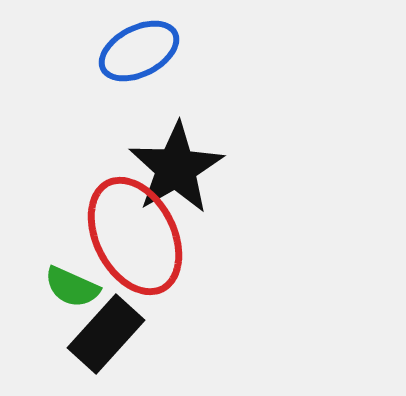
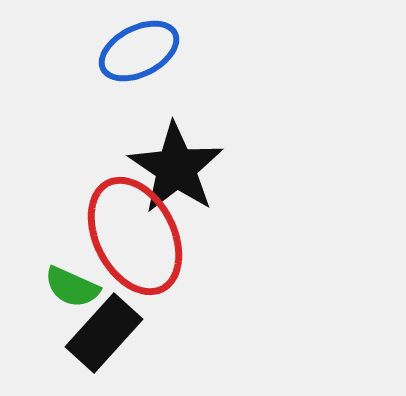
black star: rotated 8 degrees counterclockwise
black rectangle: moved 2 px left, 1 px up
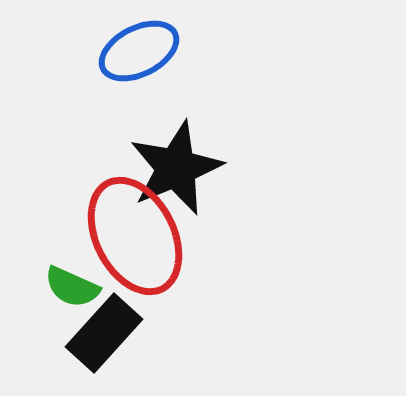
black star: rotated 16 degrees clockwise
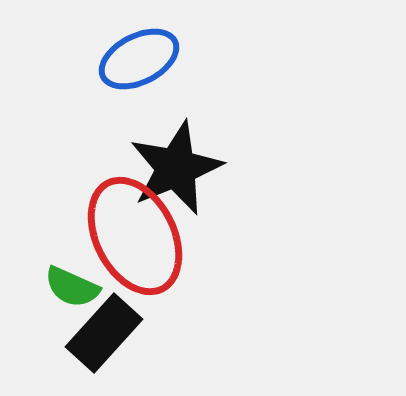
blue ellipse: moved 8 px down
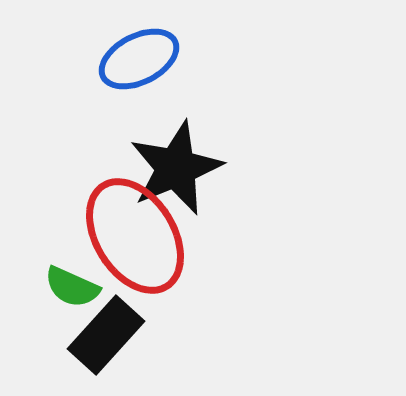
red ellipse: rotated 5 degrees counterclockwise
black rectangle: moved 2 px right, 2 px down
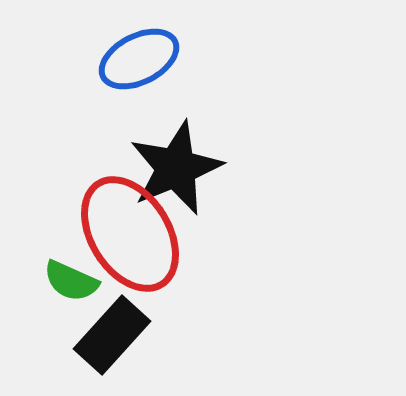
red ellipse: moved 5 px left, 2 px up
green semicircle: moved 1 px left, 6 px up
black rectangle: moved 6 px right
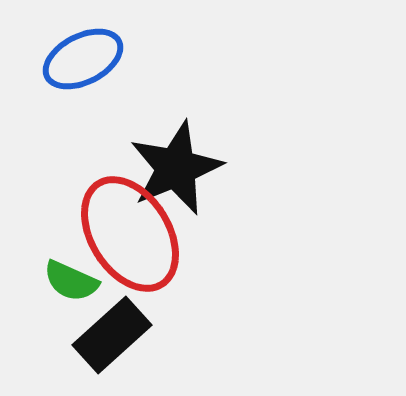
blue ellipse: moved 56 px left
black rectangle: rotated 6 degrees clockwise
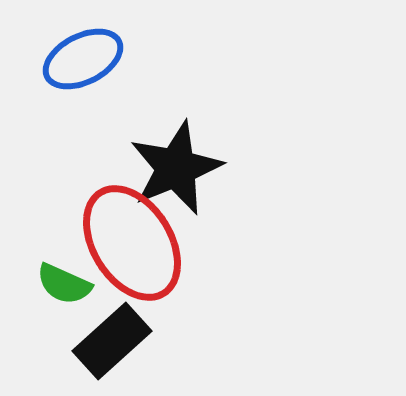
red ellipse: moved 2 px right, 9 px down
green semicircle: moved 7 px left, 3 px down
black rectangle: moved 6 px down
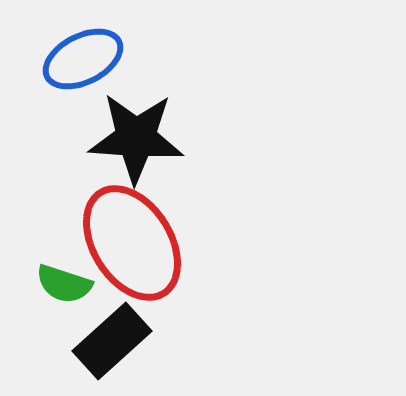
black star: moved 40 px left, 30 px up; rotated 26 degrees clockwise
green semicircle: rotated 6 degrees counterclockwise
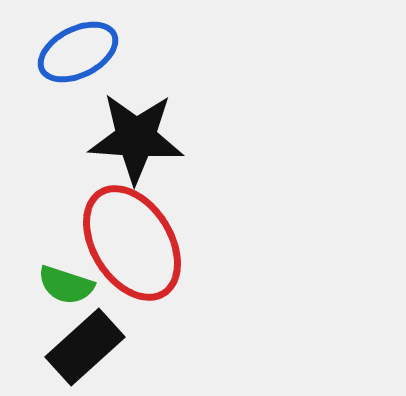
blue ellipse: moved 5 px left, 7 px up
green semicircle: moved 2 px right, 1 px down
black rectangle: moved 27 px left, 6 px down
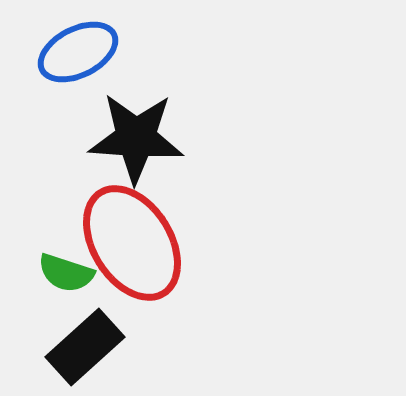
green semicircle: moved 12 px up
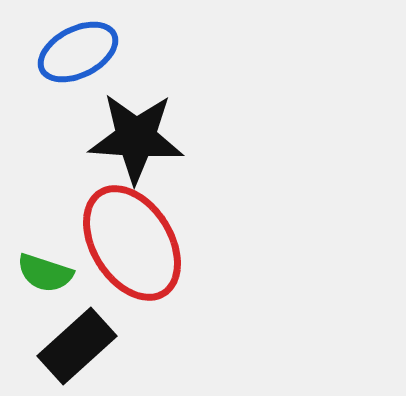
green semicircle: moved 21 px left
black rectangle: moved 8 px left, 1 px up
